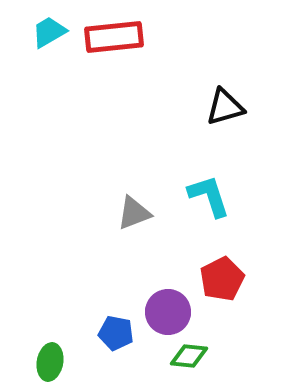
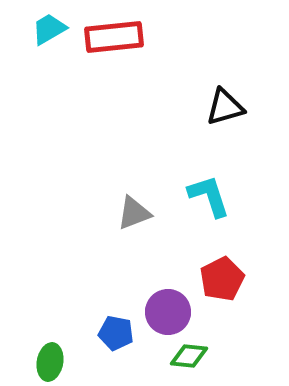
cyan trapezoid: moved 3 px up
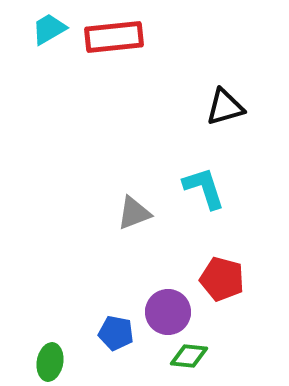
cyan L-shape: moved 5 px left, 8 px up
red pentagon: rotated 30 degrees counterclockwise
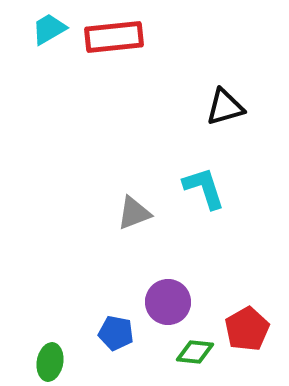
red pentagon: moved 25 px right, 50 px down; rotated 27 degrees clockwise
purple circle: moved 10 px up
green diamond: moved 6 px right, 4 px up
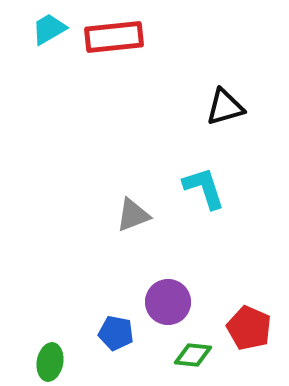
gray triangle: moved 1 px left, 2 px down
red pentagon: moved 2 px right, 1 px up; rotated 18 degrees counterclockwise
green diamond: moved 2 px left, 3 px down
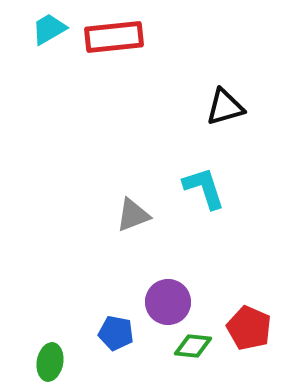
green diamond: moved 9 px up
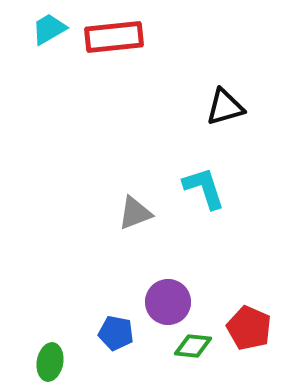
gray triangle: moved 2 px right, 2 px up
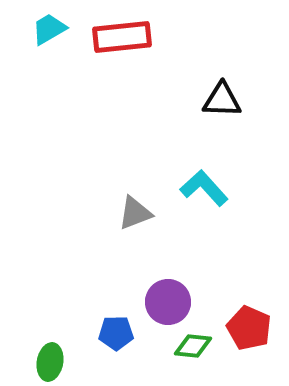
red rectangle: moved 8 px right
black triangle: moved 3 px left, 7 px up; rotated 18 degrees clockwise
cyan L-shape: rotated 24 degrees counterclockwise
blue pentagon: rotated 12 degrees counterclockwise
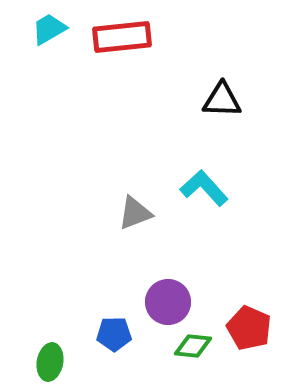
blue pentagon: moved 2 px left, 1 px down
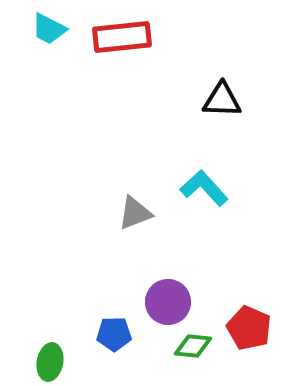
cyan trapezoid: rotated 123 degrees counterclockwise
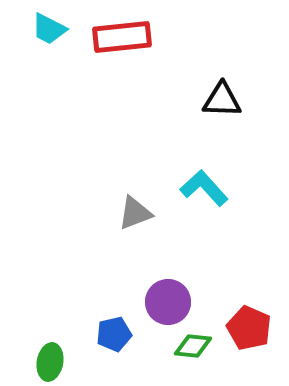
blue pentagon: rotated 12 degrees counterclockwise
